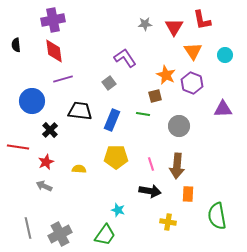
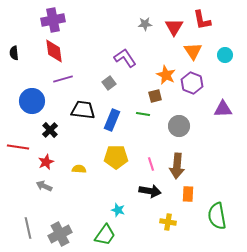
black semicircle: moved 2 px left, 8 px down
black trapezoid: moved 3 px right, 1 px up
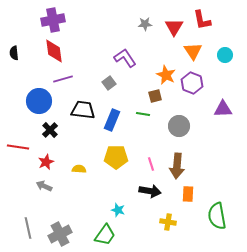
blue circle: moved 7 px right
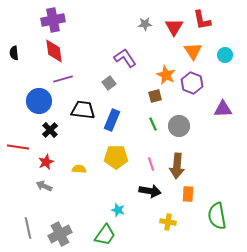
green line: moved 10 px right, 10 px down; rotated 56 degrees clockwise
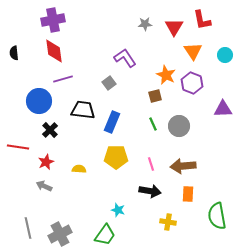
blue rectangle: moved 2 px down
brown arrow: moved 6 px right; rotated 80 degrees clockwise
